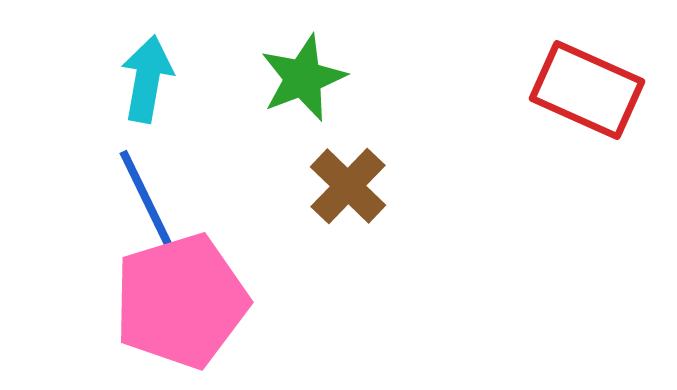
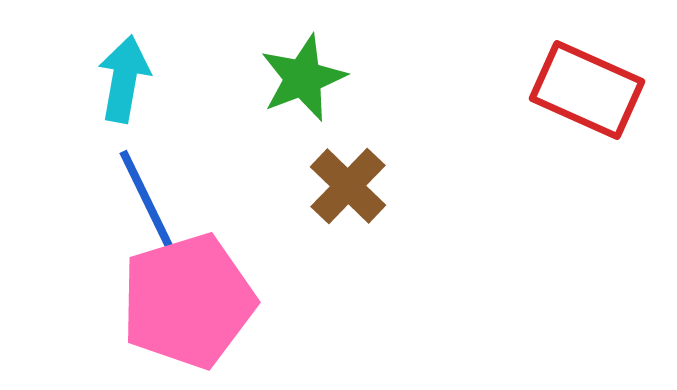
cyan arrow: moved 23 px left
pink pentagon: moved 7 px right
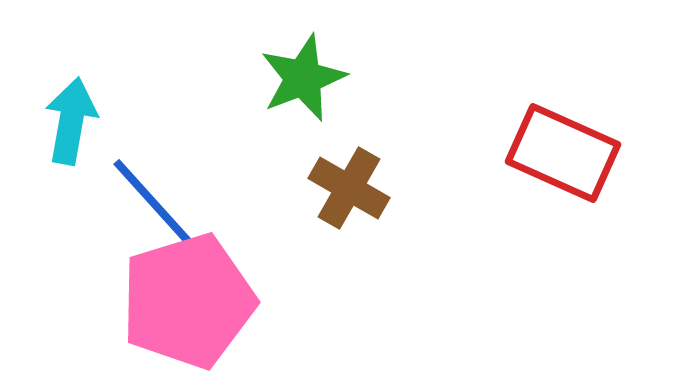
cyan arrow: moved 53 px left, 42 px down
red rectangle: moved 24 px left, 63 px down
brown cross: moved 1 px right, 2 px down; rotated 14 degrees counterclockwise
blue line: moved 8 px right; rotated 16 degrees counterclockwise
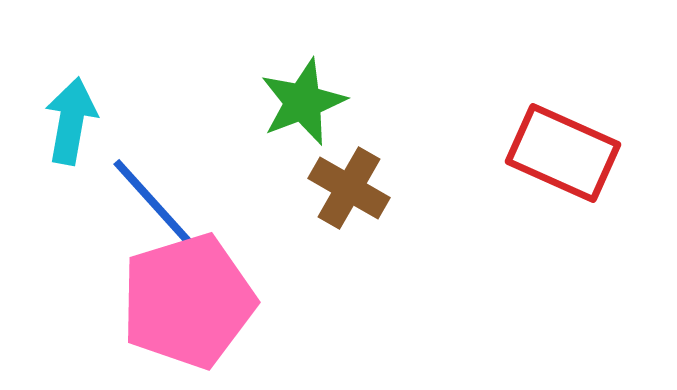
green star: moved 24 px down
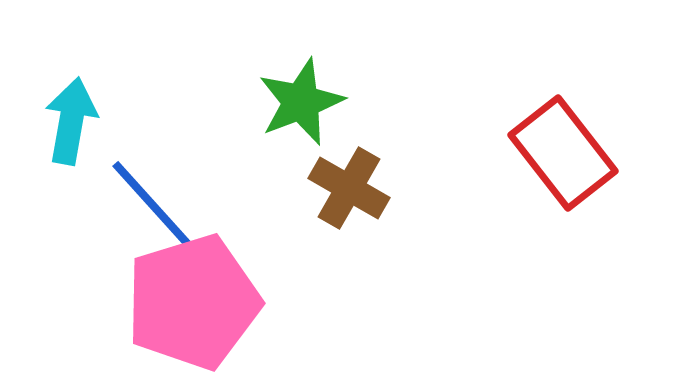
green star: moved 2 px left
red rectangle: rotated 28 degrees clockwise
blue line: moved 1 px left, 2 px down
pink pentagon: moved 5 px right, 1 px down
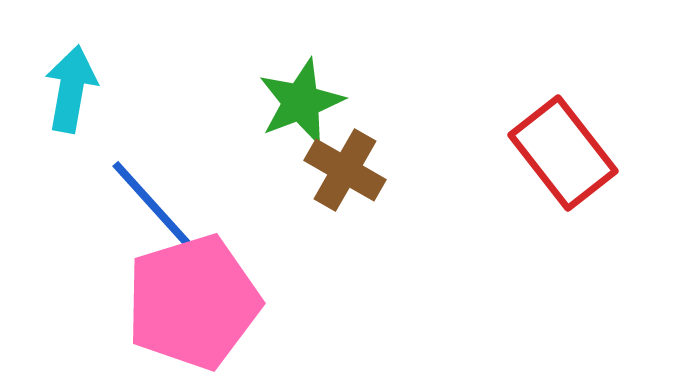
cyan arrow: moved 32 px up
brown cross: moved 4 px left, 18 px up
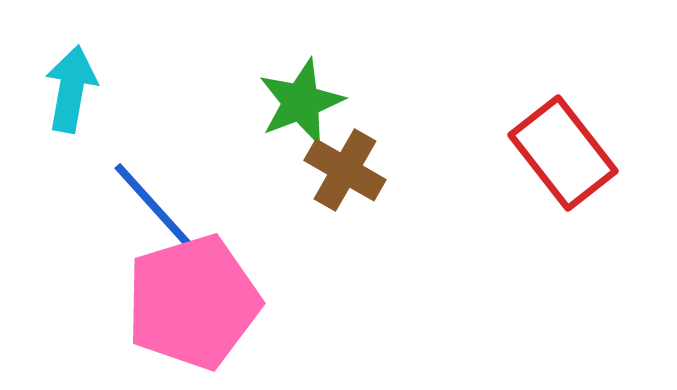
blue line: moved 2 px right, 2 px down
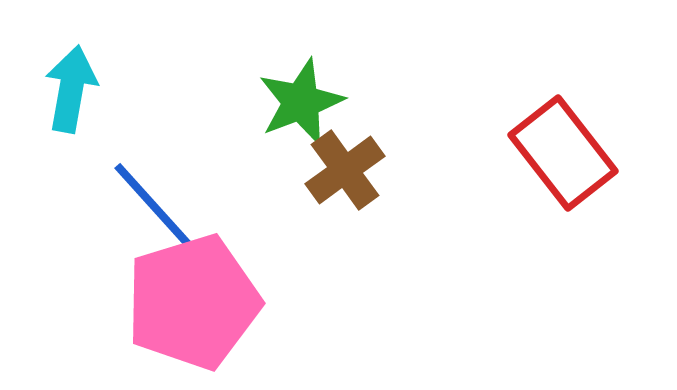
brown cross: rotated 24 degrees clockwise
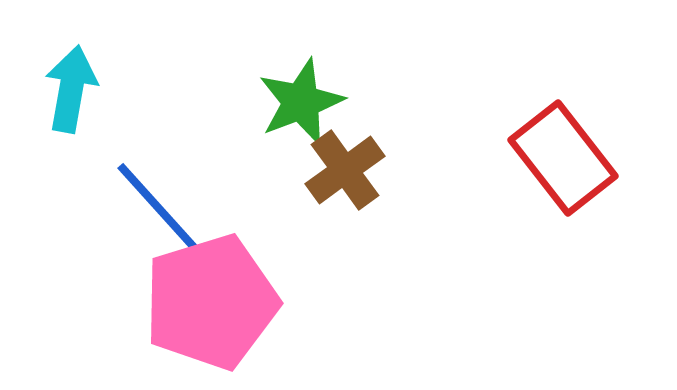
red rectangle: moved 5 px down
blue line: moved 3 px right
pink pentagon: moved 18 px right
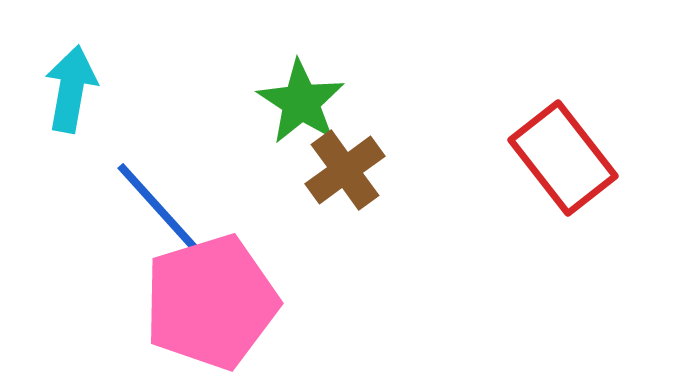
green star: rotated 18 degrees counterclockwise
